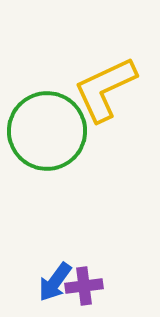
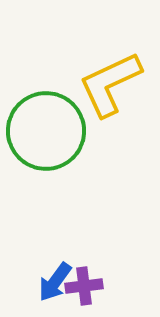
yellow L-shape: moved 5 px right, 5 px up
green circle: moved 1 px left
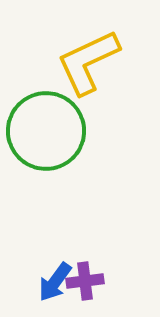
yellow L-shape: moved 22 px left, 22 px up
purple cross: moved 1 px right, 5 px up
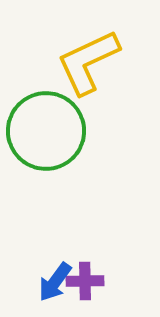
purple cross: rotated 6 degrees clockwise
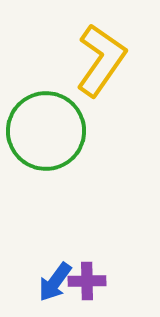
yellow L-shape: moved 13 px right, 2 px up; rotated 150 degrees clockwise
purple cross: moved 2 px right
